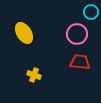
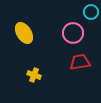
pink circle: moved 4 px left, 1 px up
red trapezoid: rotated 15 degrees counterclockwise
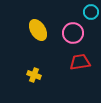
yellow ellipse: moved 14 px right, 3 px up
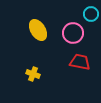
cyan circle: moved 2 px down
red trapezoid: rotated 20 degrees clockwise
yellow cross: moved 1 px left, 1 px up
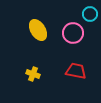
cyan circle: moved 1 px left
red trapezoid: moved 4 px left, 9 px down
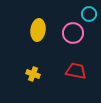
cyan circle: moved 1 px left
yellow ellipse: rotated 40 degrees clockwise
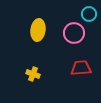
pink circle: moved 1 px right
red trapezoid: moved 5 px right, 3 px up; rotated 15 degrees counterclockwise
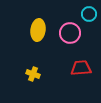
pink circle: moved 4 px left
